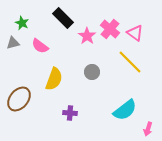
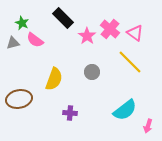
pink semicircle: moved 5 px left, 6 px up
brown ellipse: rotated 40 degrees clockwise
pink arrow: moved 3 px up
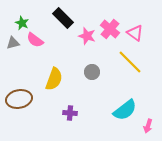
pink star: rotated 18 degrees counterclockwise
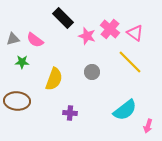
green star: moved 39 px down; rotated 24 degrees counterclockwise
gray triangle: moved 4 px up
brown ellipse: moved 2 px left, 2 px down; rotated 15 degrees clockwise
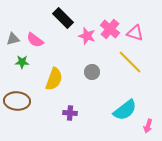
pink triangle: rotated 18 degrees counterclockwise
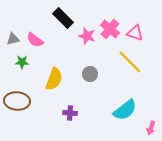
gray circle: moved 2 px left, 2 px down
pink arrow: moved 3 px right, 2 px down
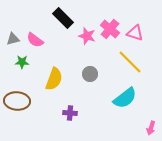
cyan semicircle: moved 12 px up
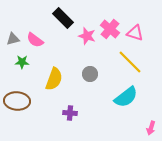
cyan semicircle: moved 1 px right, 1 px up
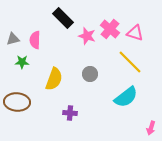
pink semicircle: rotated 54 degrees clockwise
brown ellipse: moved 1 px down
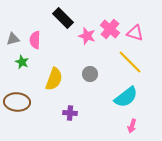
green star: rotated 24 degrees clockwise
pink arrow: moved 19 px left, 2 px up
